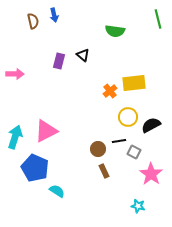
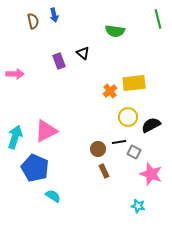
black triangle: moved 2 px up
purple rectangle: rotated 35 degrees counterclockwise
black line: moved 1 px down
pink star: rotated 15 degrees counterclockwise
cyan semicircle: moved 4 px left, 5 px down
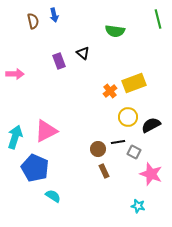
yellow rectangle: rotated 15 degrees counterclockwise
black line: moved 1 px left
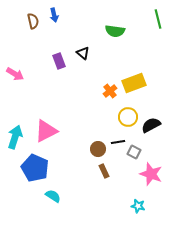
pink arrow: rotated 30 degrees clockwise
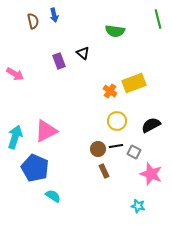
orange cross: rotated 16 degrees counterclockwise
yellow circle: moved 11 px left, 4 px down
black line: moved 2 px left, 4 px down
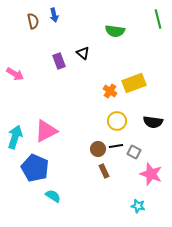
black semicircle: moved 2 px right, 3 px up; rotated 144 degrees counterclockwise
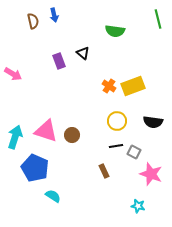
pink arrow: moved 2 px left
yellow rectangle: moved 1 px left, 3 px down
orange cross: moved 1 px left, 5 px up
pink triangle: rotated 45 degrees clockwise
brown circle: moved 26 px left, 14 px up
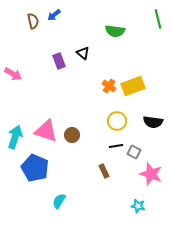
blue arrow: rotated 64 degrees clockwise
cyan semicircle: moved 6 px right, 5 px down; rotated 91 degrees counterclockwise
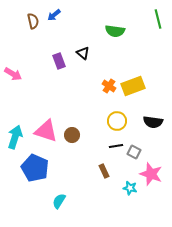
cyan star: moved 8 px left, 18 px up
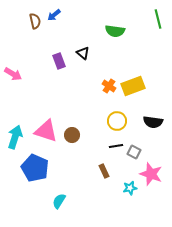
brown semicircle: moved 2 px right
cyan star: rotated 24 degrees counterclockwise
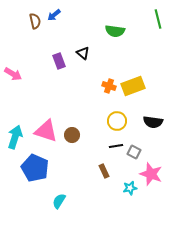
orange cross: rotated 16 degrees counterclockwise
